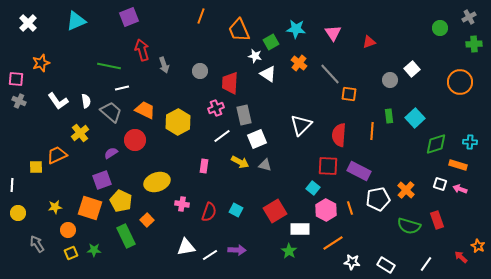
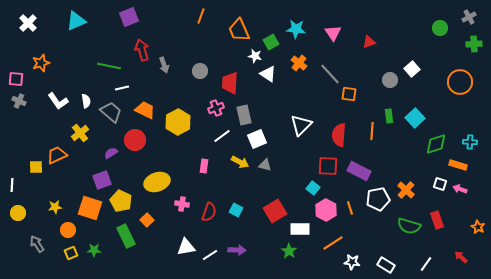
orange star at (478, 246): moved 19 px up
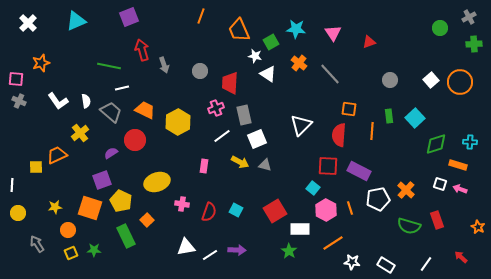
white square at (412, 69): moved 19 px right, 11 px down
orange square at (349, 94): moved 15 px down
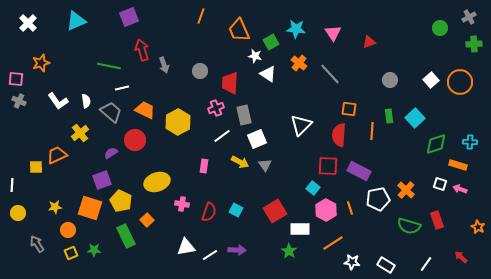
gray triangle at (265, 165): rotated 40 degrees clockwise
